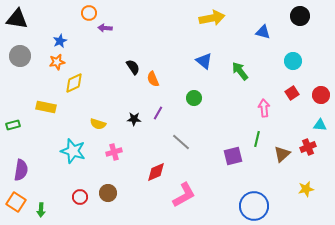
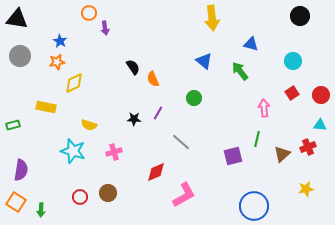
yellow arrow at (212, 18): rotated 95 degrees clockwise
purple arrow at (105, 28): rotated 104 degrees counterclockwise
blue triangle at (263, 32): moved 12 px left, 12 px down
blue star at (60, 41): rotated 16 degrees counterclockwise
yellow semicircle at (98, 124): moved 9 px left, 1 px down
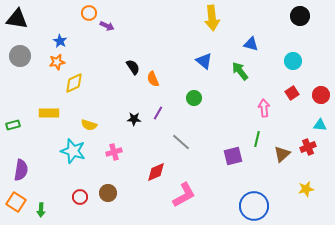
purple arrow at (105, 28): moved 2 px right, 2 px up; rotated 56 degrees counterclockwise
yellow rectangle at (46, 107): moved 3 px right, 6 px down; rotated 12 degrees counterclockwise
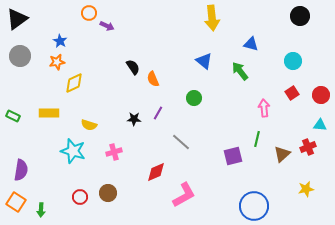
black triangle at (17, 19): rotated 45 degrees counterclockwise
green rectangle at (13, 125): moved 9 px up; rotated 40 degrees clockwise
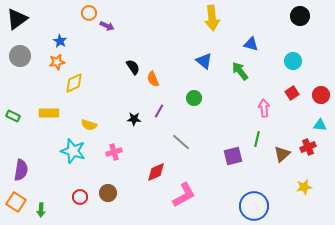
purple line at (158, 113): moved 1 px right, 2 px up
yellow star at (306, 189): moved 2 px left, 2 px up
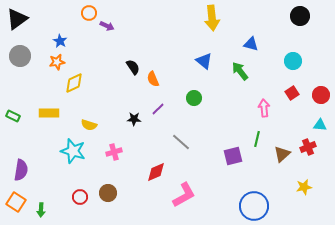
purple line at (159, 111): moved 1 px left, 2 px up; rotated 16 degrees clockwise
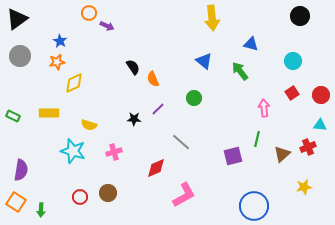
red diamond at (156, 172): moved 4 px up
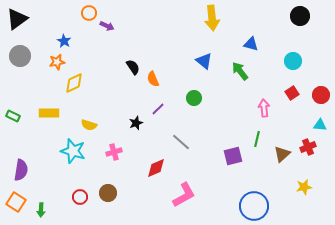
blue star at (60, 41): moved 4 px right
black star at (134, 119): moved 2 px right, 4 px down; rotated 24 degrees counterclockwise
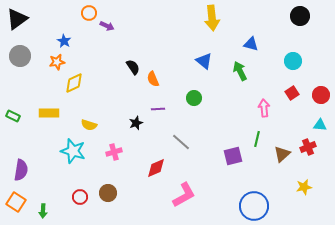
green arrow at (240, 71): rotated 12 degrees clockwise
purple line at (158, 109): rotated 40 degrees clockwise
green arrow at (41, 210): moved 2 px right, 1 px down
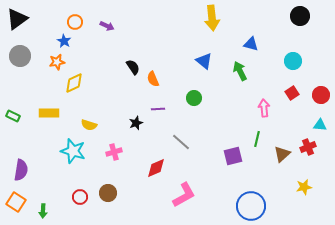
orange circle at (89, 13): moved 14 px left, 9 px down
blue circle at (254, 206): moved 3 px left
